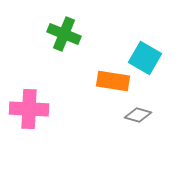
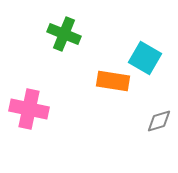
pink cross: rotated 9 degrees clockwise
gray diamond: moved 21 px right, 6 px down; rotated 32 degrees counterclockwise
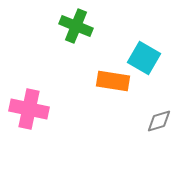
green cross: moved 12 px right, 8 px up
cyan square: moved 1 px left
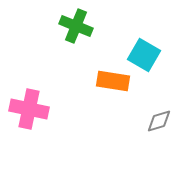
cyan square: moved 3 px up
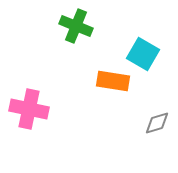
cyan square: moved 1 px left, 1 px up
gray diamond: moved 2 px left, 2 px down
